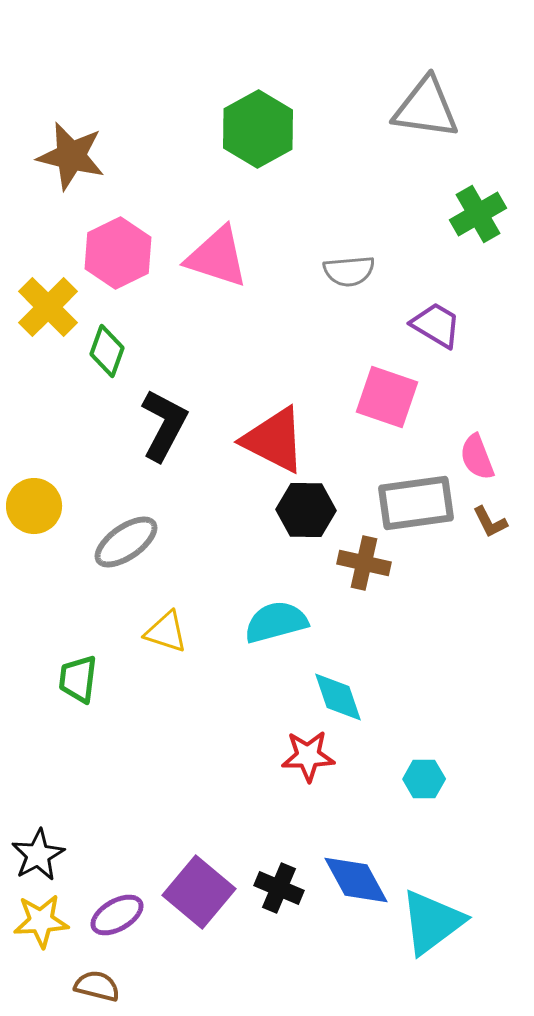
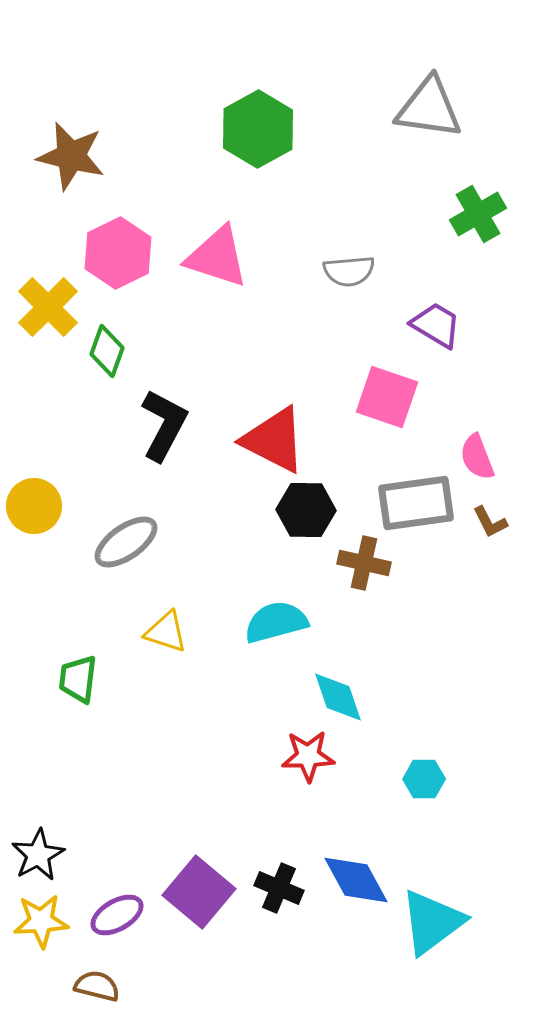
gray triangle: moved 3 px right
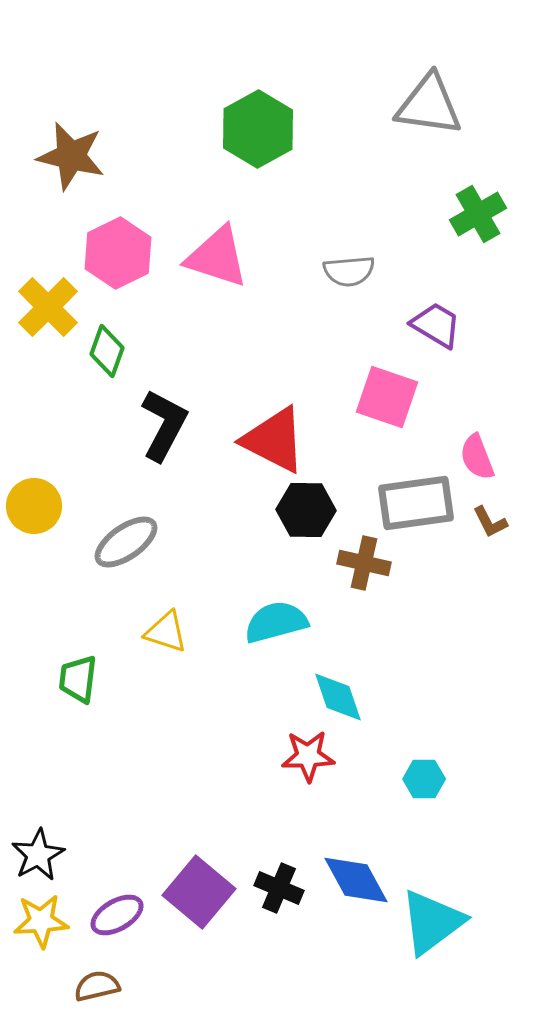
gray triangle: moved 3 px up
brown semicircle: rotated 27 degrees counterclockwise
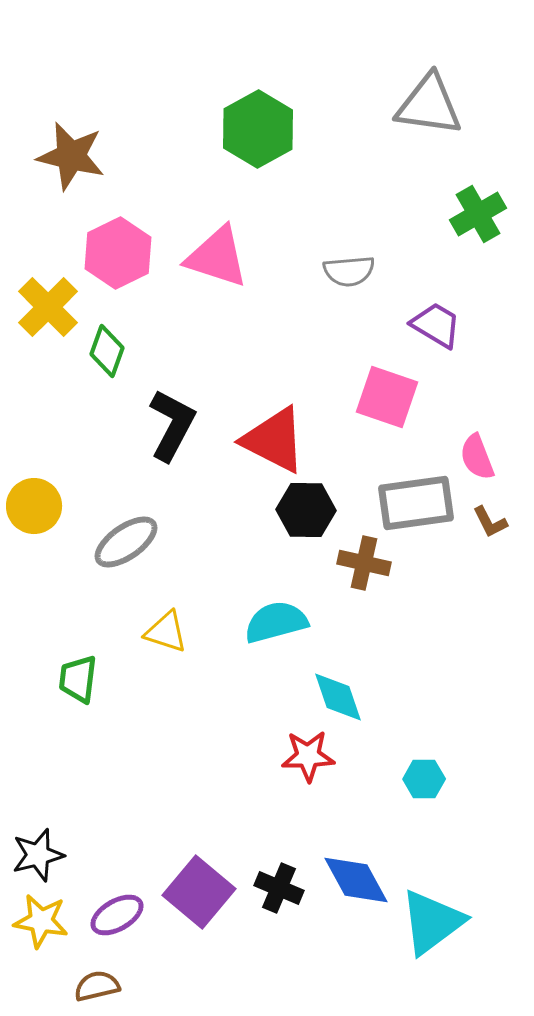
black L-shape: moved 8 px right
black star: rotated 14 degrees clockwise
yellow star: rotated 14 degrees clockwise
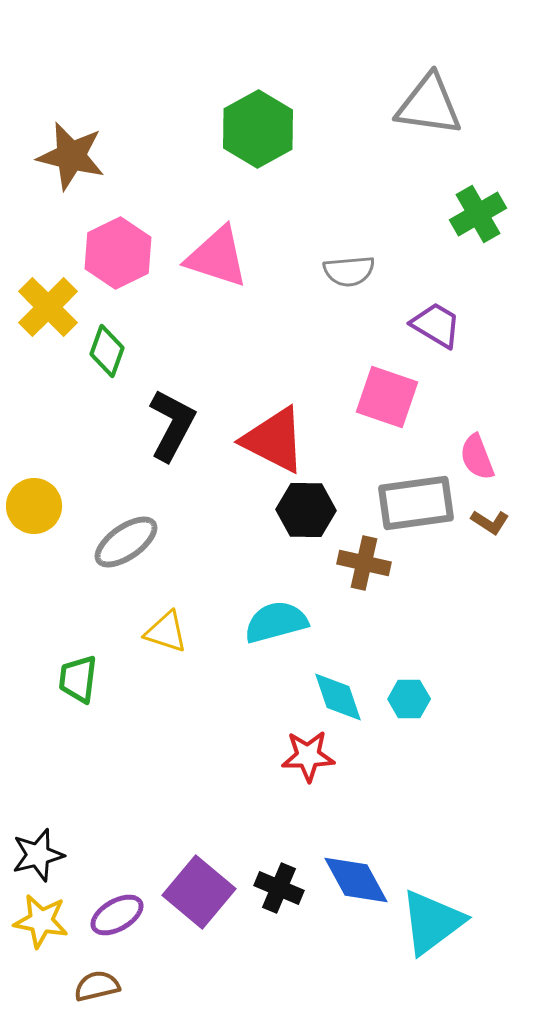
brown L-shape: rotated 30 degrees counterclockwise
cyan hexagon: moved 15 px left, 80 px up
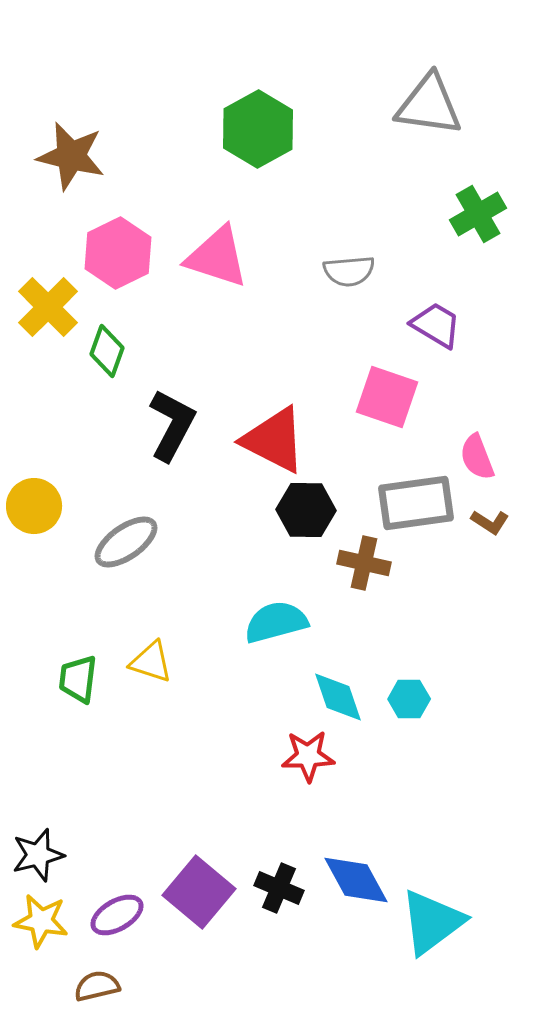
yellow triangle: moved 15 px left, 30 px down
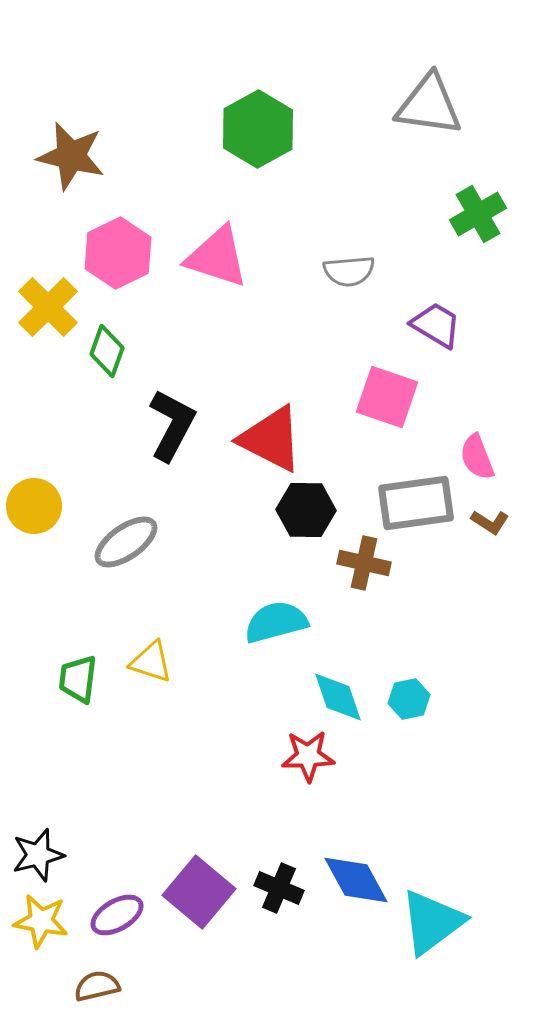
red triangle: moved 3 px left, 1 px up
cyan hexagon: rotated 12 degrees counterclockwise
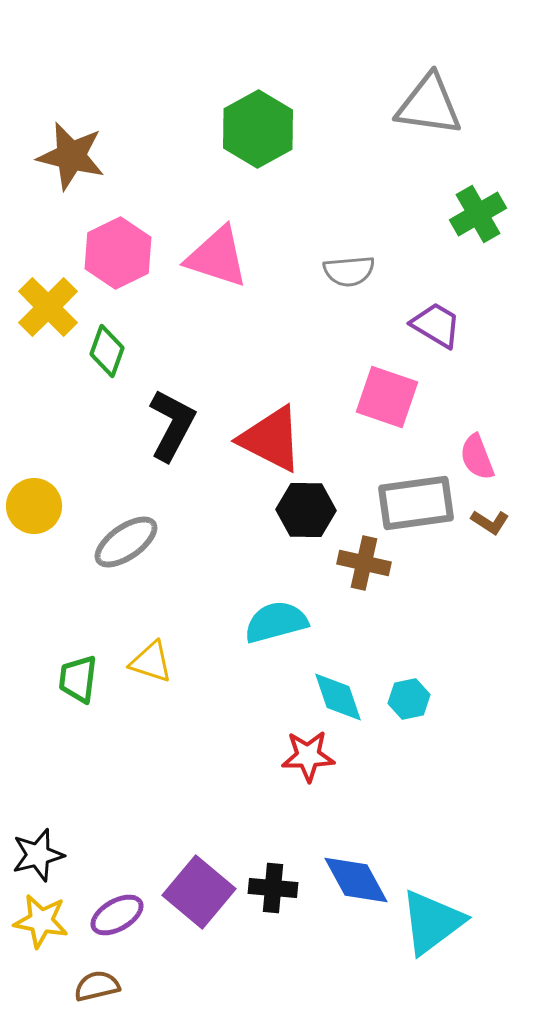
black cross: moved 6 px left; rotated 18 degrees counterclockwise
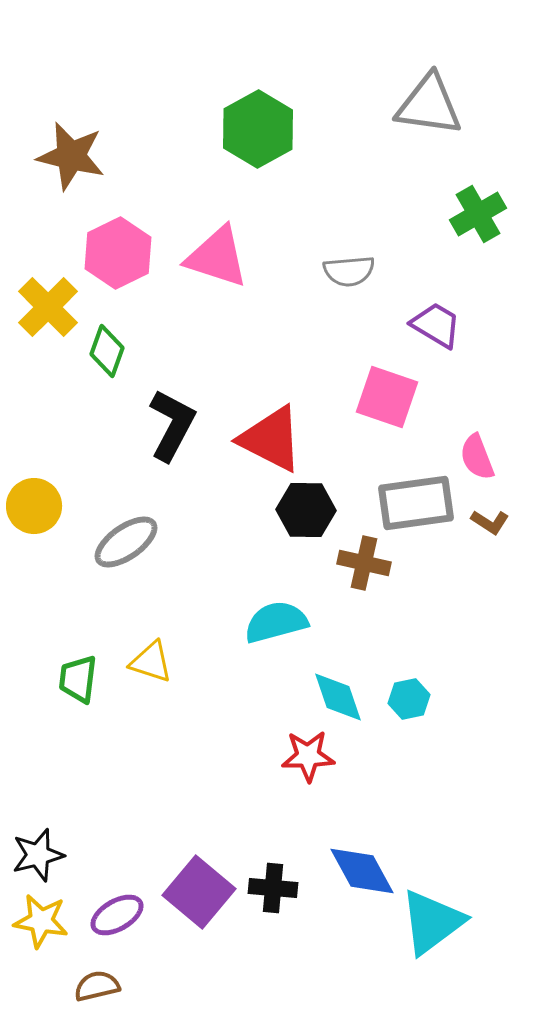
blue diamond: moved 6 px right, 9 px up
